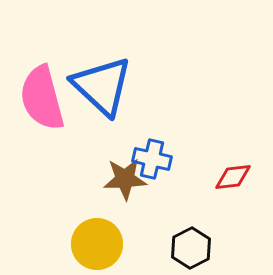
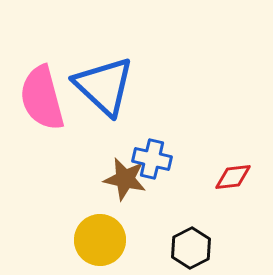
blue triangle: moved 2 px right
brown star: rotated 15 degrees clockwise
yellow circle: moved 3 px right, 4 px up
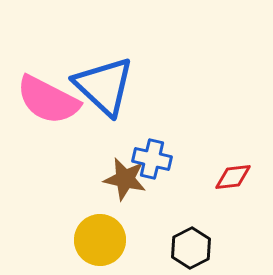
pink semicircle: moved 6 px right, 2 px down; rotated 48 degrees counterclockwise
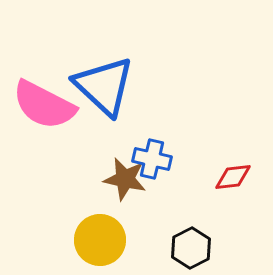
pink semicircle: moved 4 px left, 5 px down
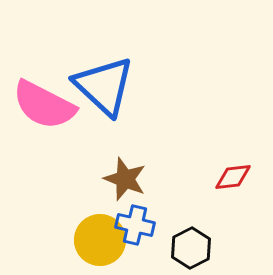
blue cross: moved 17 px left, 66 px down
brown star: rotated 9 degrees clockwise
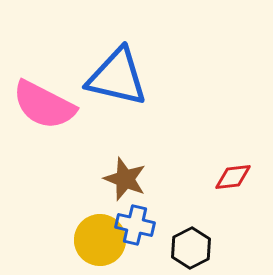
blue triangle: moved 13 px right, 9 px up; rotated 30 degrees counterclockwise
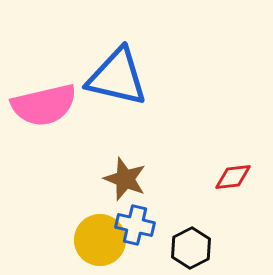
pink semicircle: rotated 40 degrees counterclockwise
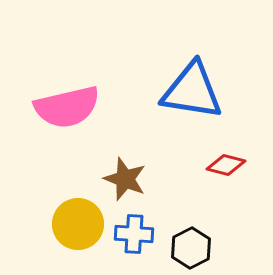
blue triangle: moved 75 px right, 14 px down; rotated 4 degrees counterclockwise
pink semicircle: moved 23 px right, 2 px down
red diamond: moved 7 px left, 12 px up; rotated 21 degrees clockwise
blue cross: moved 1 px left, 9 px down; rotated 9 degrees counterclockwise
yellow circle: moved 22 px left, 16 px up
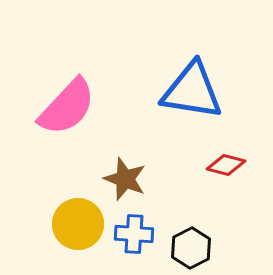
pink semicircle: rotated 34 degrees counterclockwise
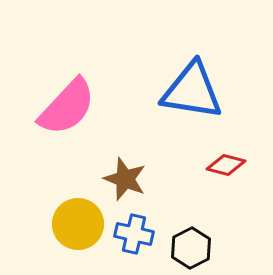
blue cross: rotated 9 degrees clockwise
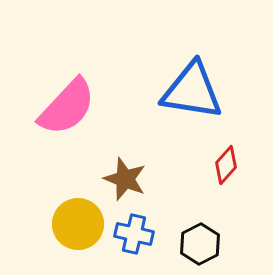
red diamond: rotated 63 degrees counterclockwise
black hexagon: moved 9 px right, 4 px up
